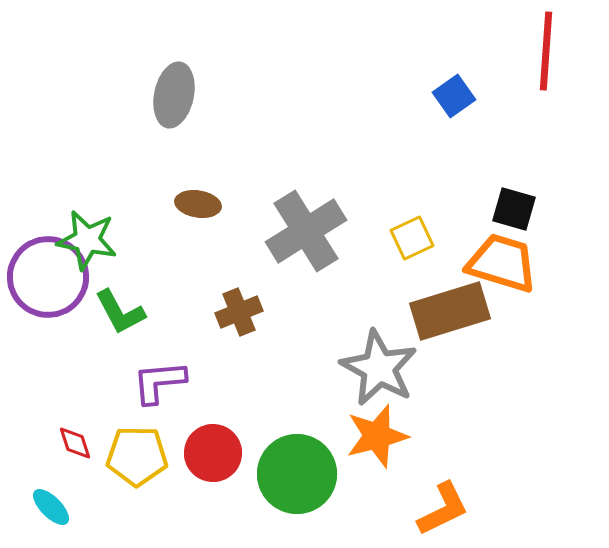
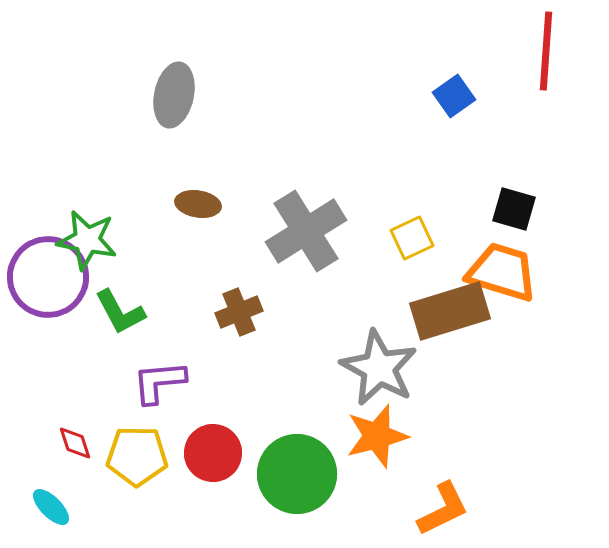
orange trapezoid: moved 9 px down
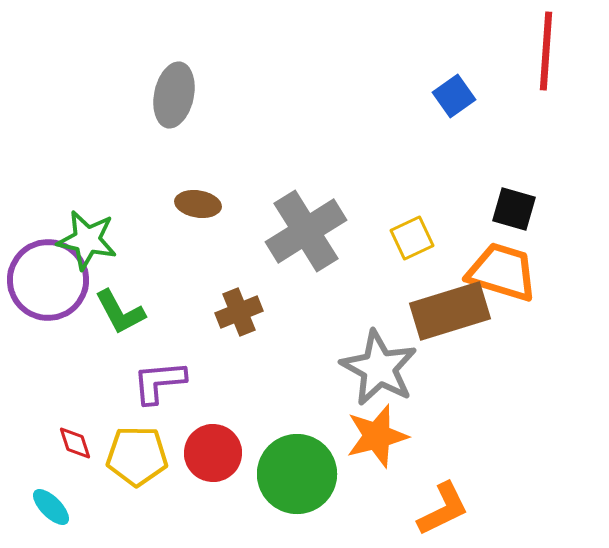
purple circle: moved 3 px down
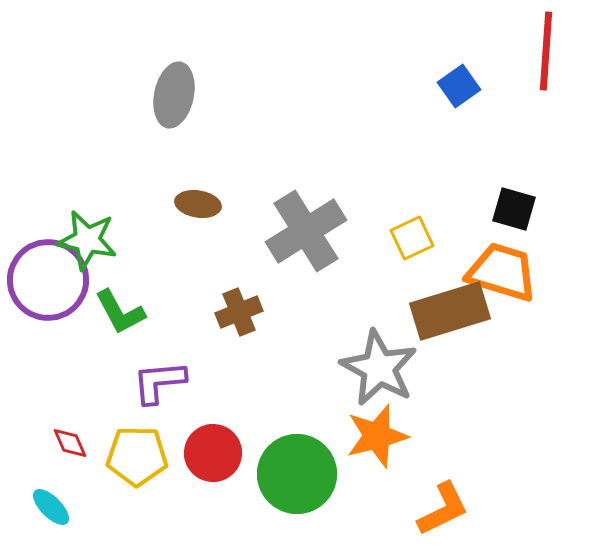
blue square: moved 5 px right, 10 px up
red diamond: moved 5 px left; rotated 6 degrees counterclockwise
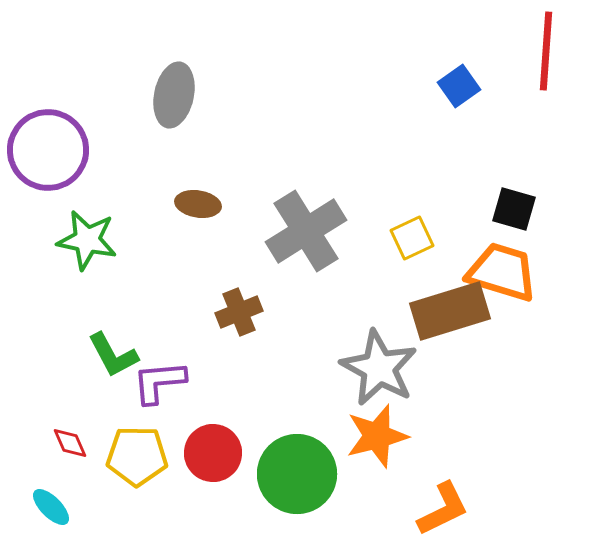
purple circle: moved 130 px up
green L-shape: moved 7 px left, 43 px down
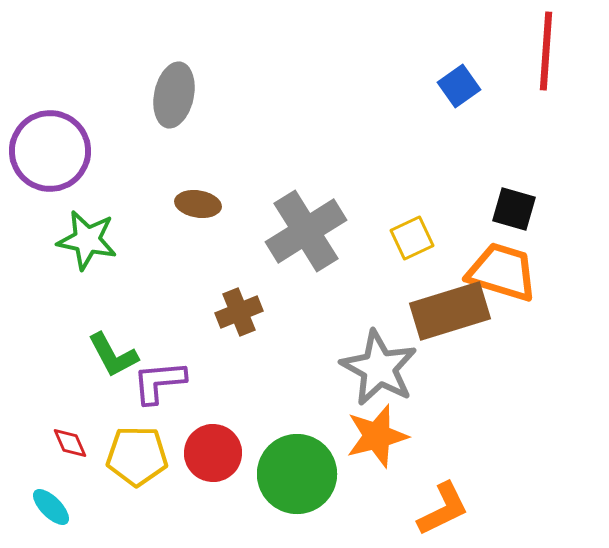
purple circle: moved 2 px right, 1 px down
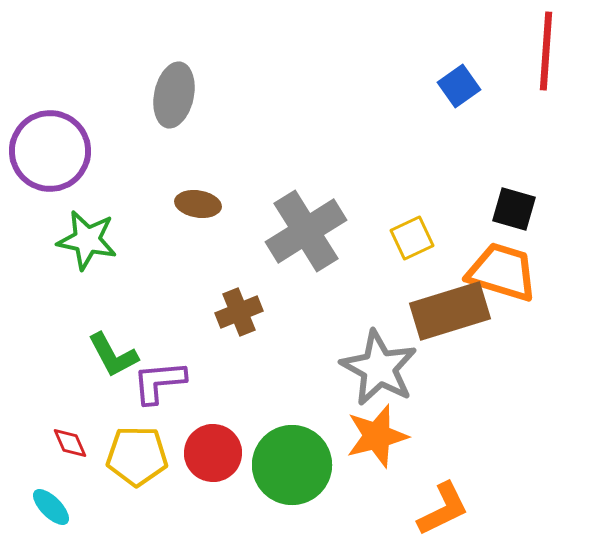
green circle: moved 5 px left, 9 px up
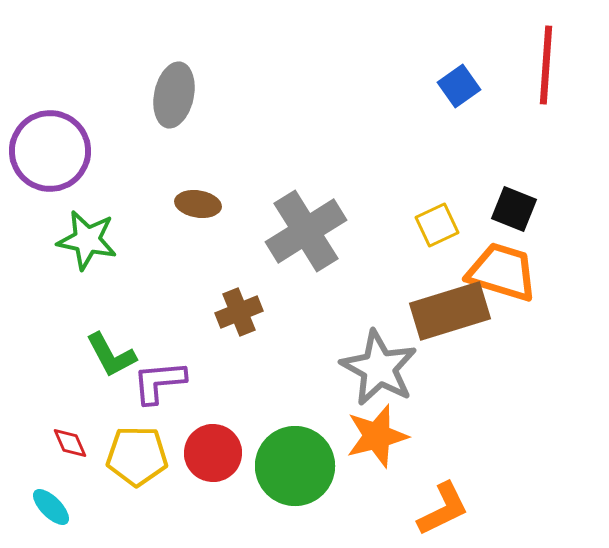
red line: moved 14 px down
black square: rotated 6 degrees clockwise
yellow square: moved 25 px right, 13 px up
green L-shape: moved 2 px left
green circle: moved 3 px right, 1 px down
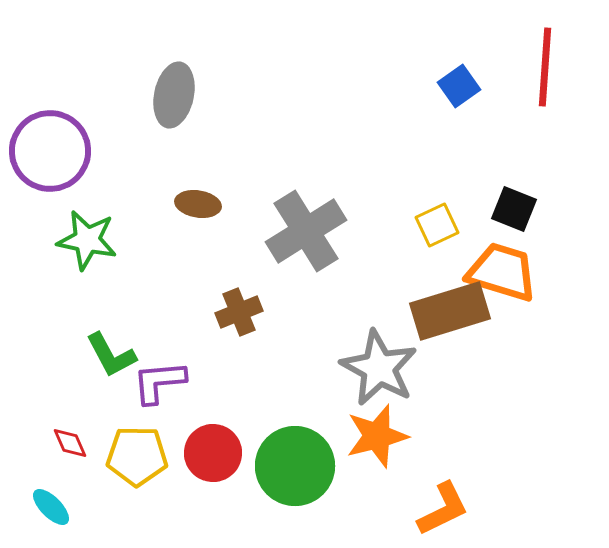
red line: moved 1 px left, 2 px down
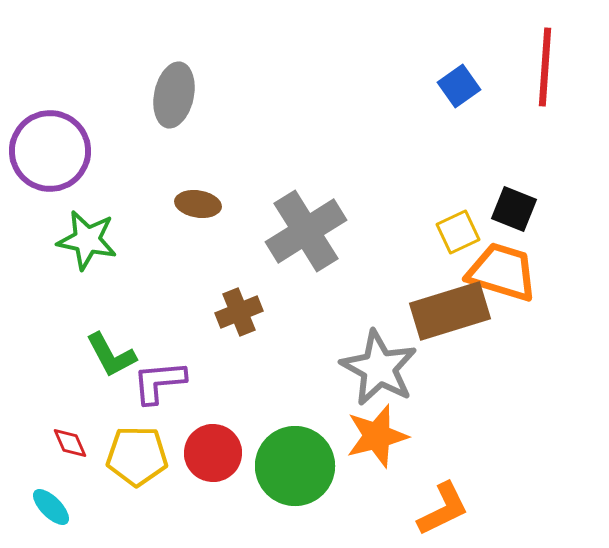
yellow square: moved 21 px right, 7 px down
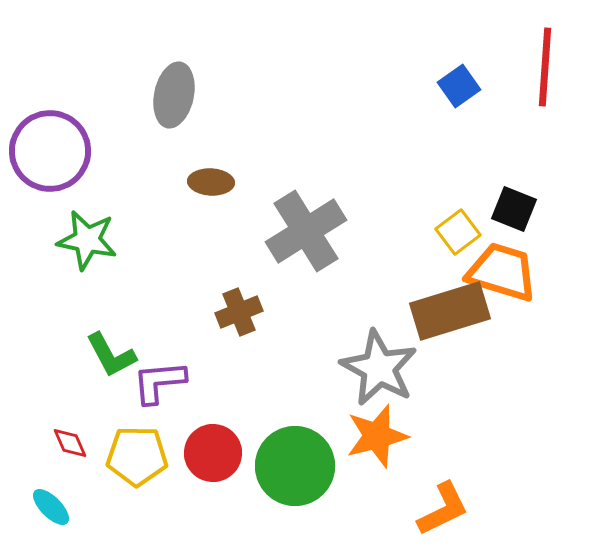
brown ellipse: moved 13 px right, 22 px up; rotated 6 degrees counterclockwise
yellow square: rotated 12 degrees counterclockwise
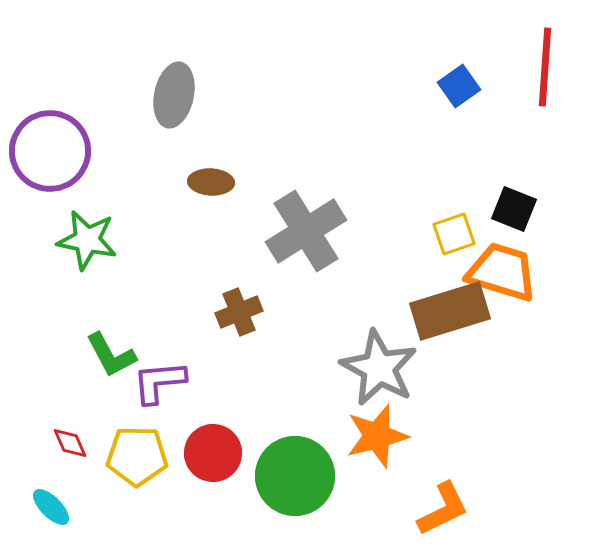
yellow square: moved 4 px left, 2 px down; rotated 18 degrees clockwise
green circle: moved 10 px down
